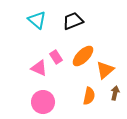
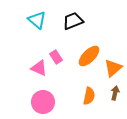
orange ellipse: moved 6 px right
orange triangle: moved 8 px right, 2 px up
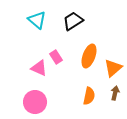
black trapezoid: rotated 10 degrees counterclockwise
orange ellipse: rotated 25 degrees counterclockwise
pink circle: moved 8 px left
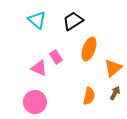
orange ellipse: moved 7 px up
brown arrow: rotated 16 degrees clockwise
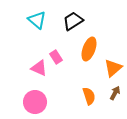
orange semicircle: rotated 30 degrees counterclockwise
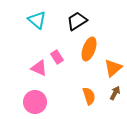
black trapezoid: moved 4 px right
pink rectangle: moved 1 px right
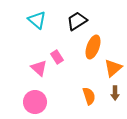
orange ellipse: moved 4 px right, 2 px up
pink triangle: rotated 18 degrees clockwise
brown arrow: rotated 152 degrees clockwise
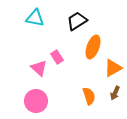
cyan triangle: moved 2 px left, 2 px up; rotated 30 degrees counterclockwise
orange triangle: rotated 12 degrees clockwise
brown arrow: rotated 24 degrees clockwise
pink circle: moved 1 px right, 1 px up
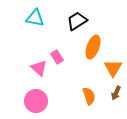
orange triangle: rotated 30 degrees counterclockwise
brown arrow: moved 1 px right
